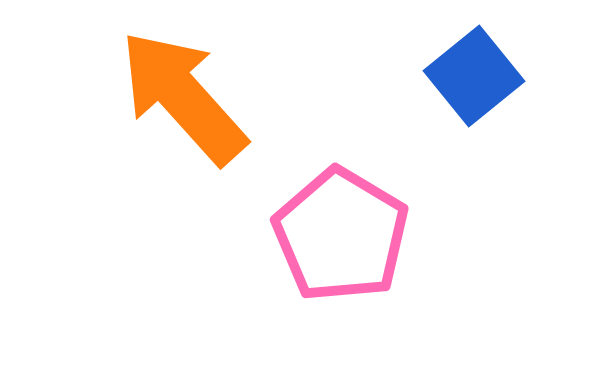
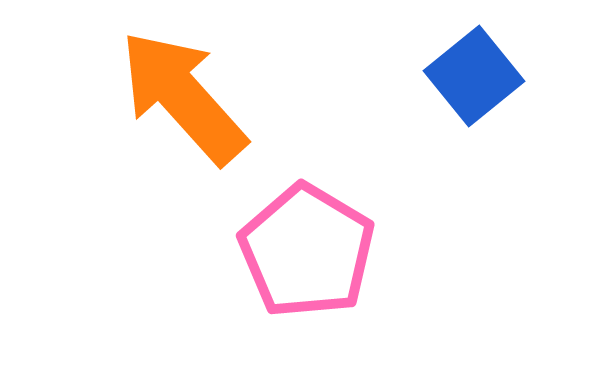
pink pentagon: moved 34 px left, 16 px down
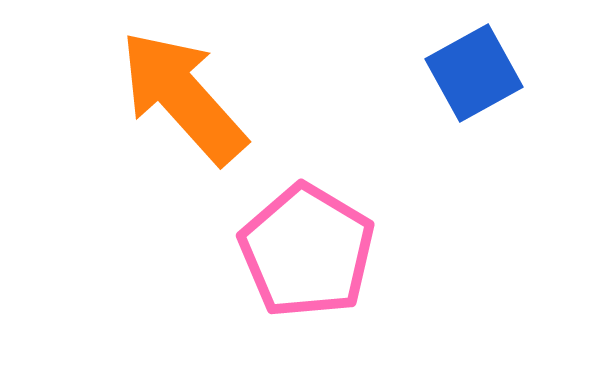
blue square: moved 3 px up; rotated 10 degrees clockwise
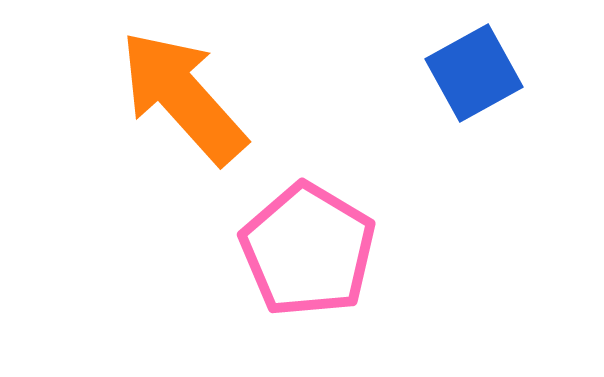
pink pentagon: moved 1 px right, 1 px up
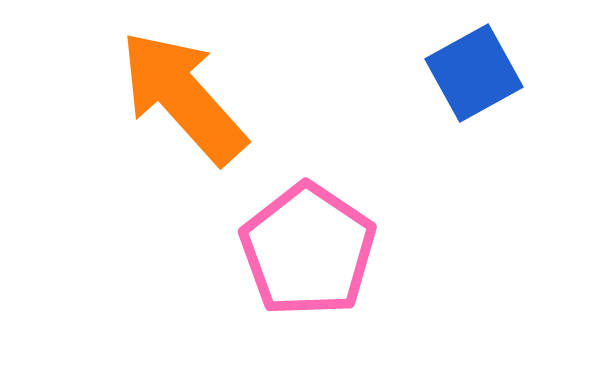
pink pentagon: rotated 3 degrees clockwise
